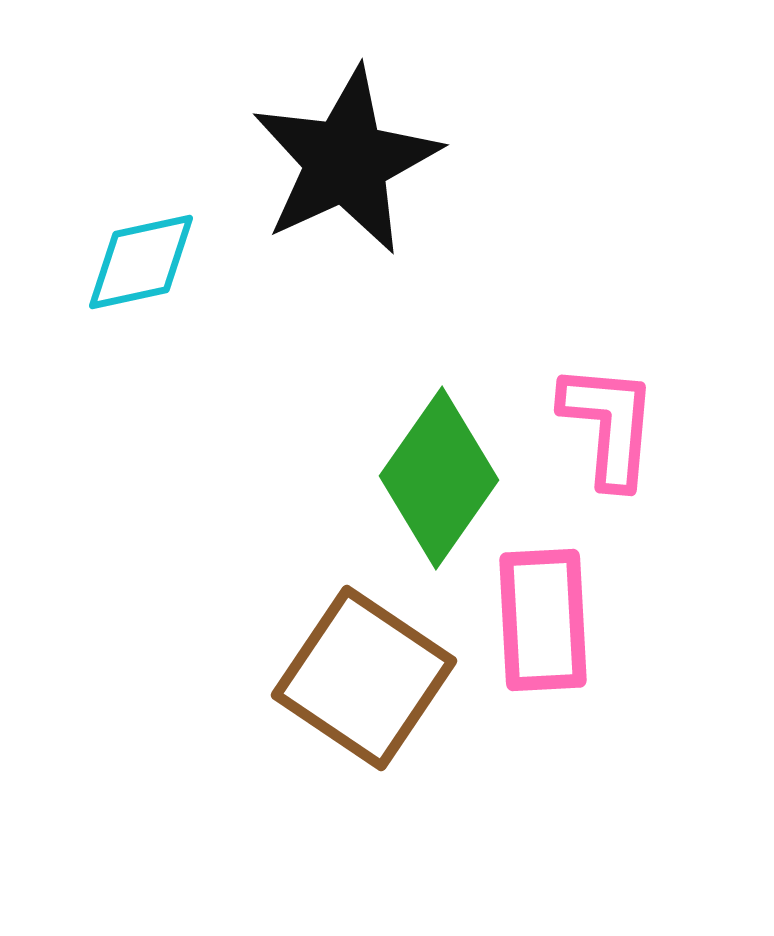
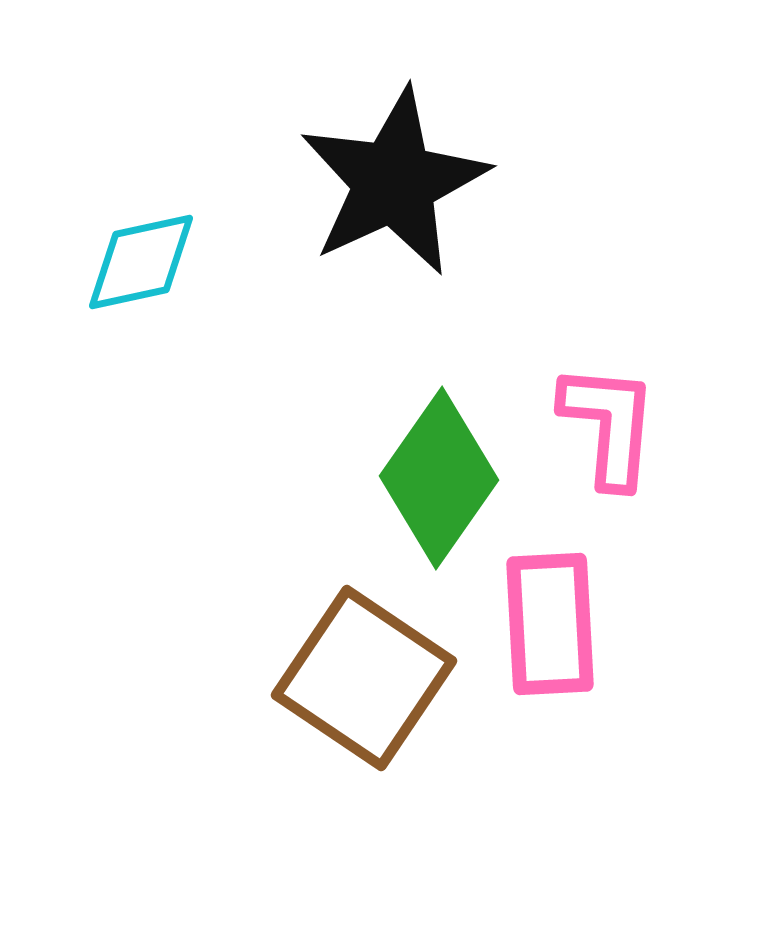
black star: moved 48 px right, 21 px down
pink rectangle: moved 7 px right, 4 px down
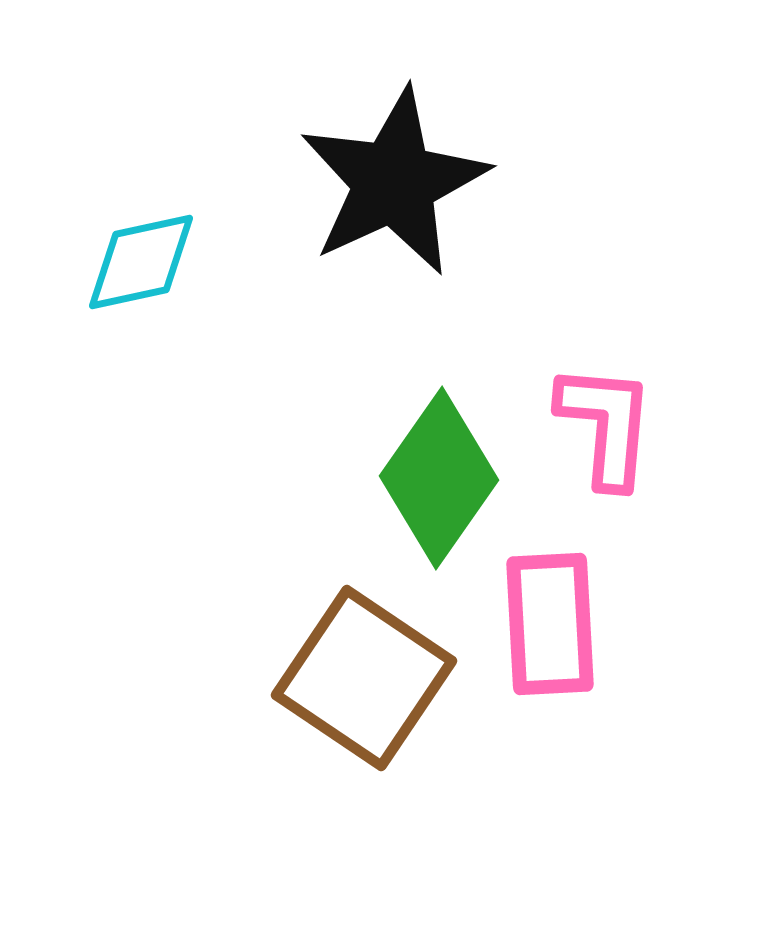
pink L-shape: moved 3 px left
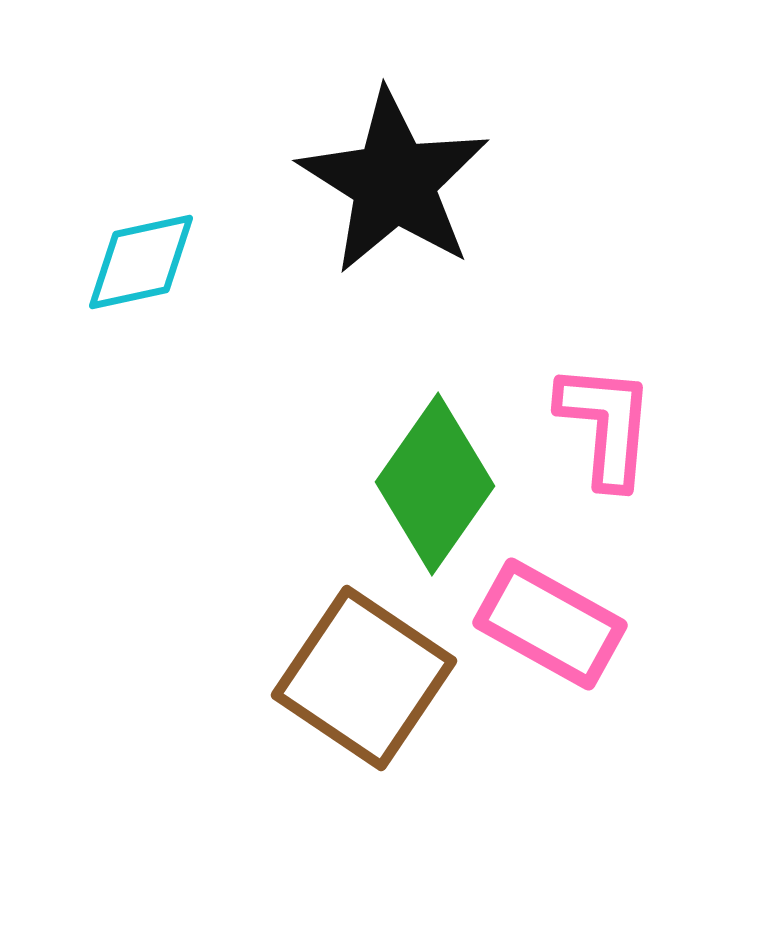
black star: rotated 15 degrees counterclockwise
green diamond: moved 4 px left, 6 px down
pink rectangle: rotated 58 degrees counterclockwise
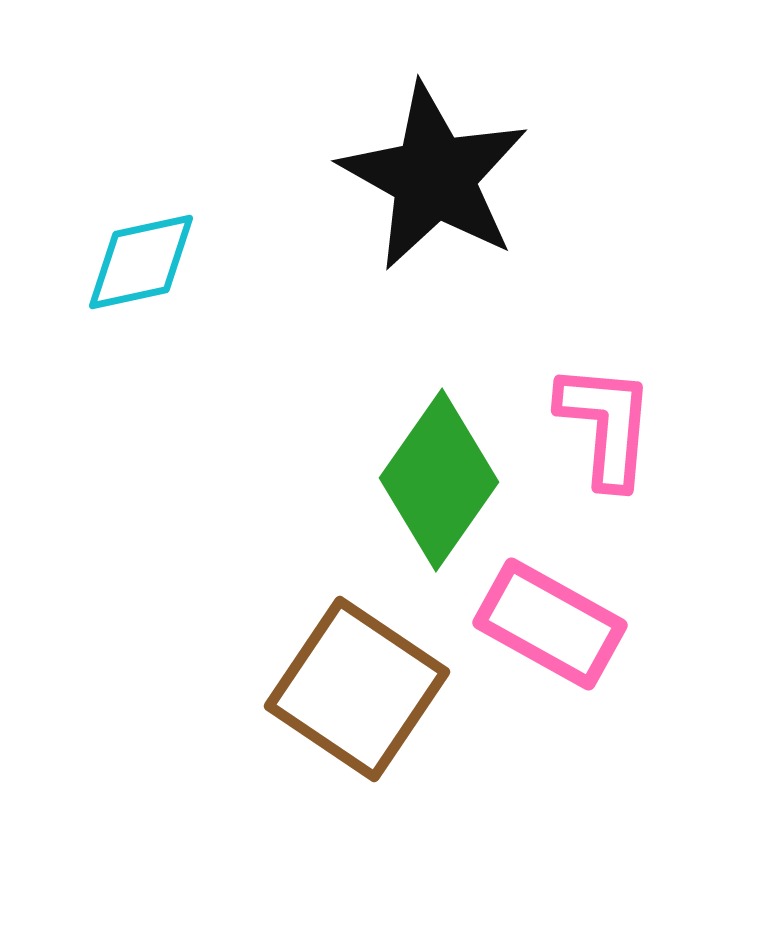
black star: moved 40 px right, 5 px up; rotated 3 degrees counterclockwise
green diamond: moved 4 px right, 4 px up
brown square: moved 7 px left, 11 px down
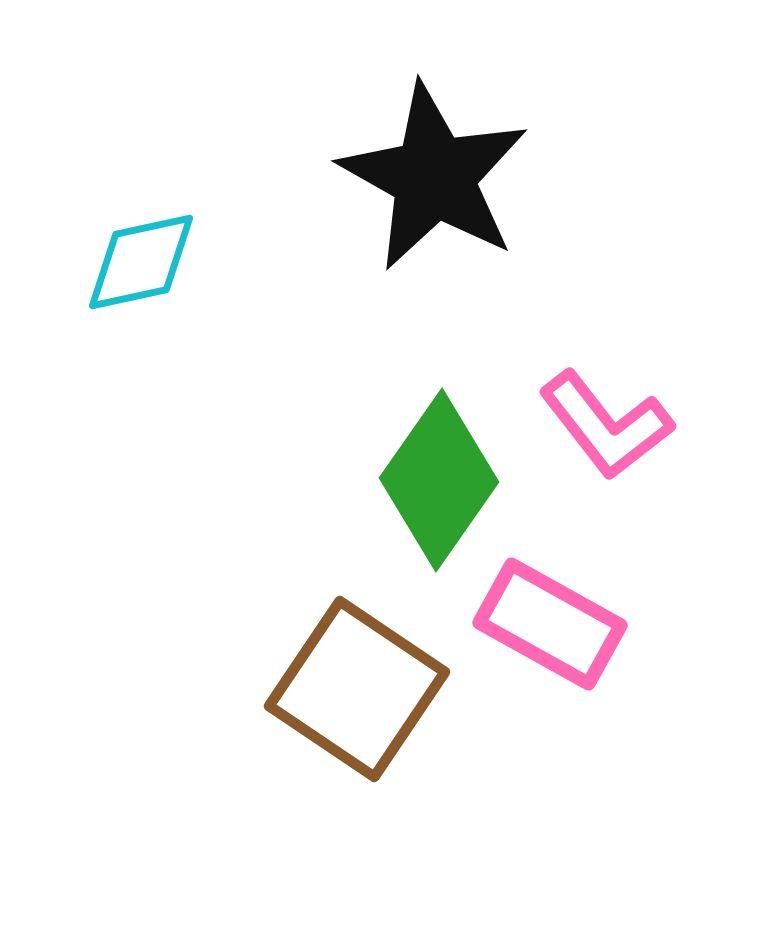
pink L-shape: rotated 137 degrees clockwise
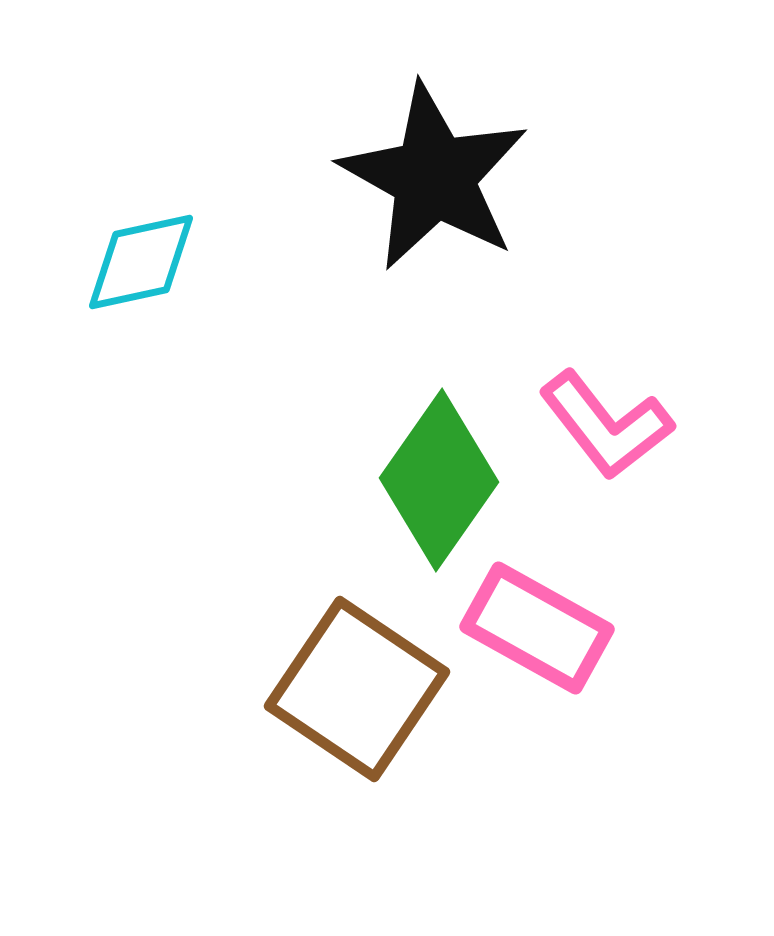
pink rectangle: moved 13 px left, 4 px down
